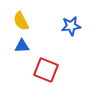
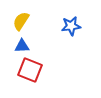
yellow semicircle: rotated 60 degrees clockwise
red square: moved 16 px left
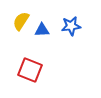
blue triangle: moved 20 px right, 16 px up
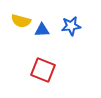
yellow semicircle: rotated 108 degrees counterclockwise
red square: moved 13 px right
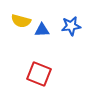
red square: moved 4 px left, 4 px down
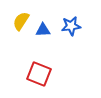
yellow semicircle: rotated 108 degrees clockwise
blue triangle: moved 1 px right
